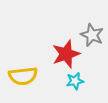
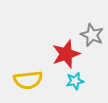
yellow semicircle: moved 5 px right, 4 px down
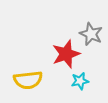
gray star: moved 1 px left, 1 px up
cyan star: moved 5 px right
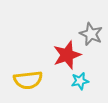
red star: moved 1 px right, 1 px down
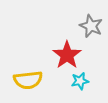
gray star: moved 8 px up
red star: rotated 16 degrees counterclockwise
